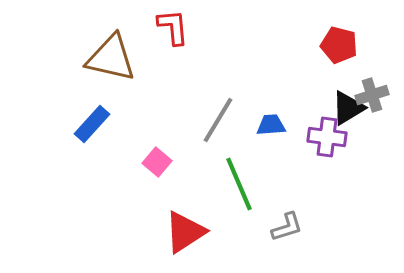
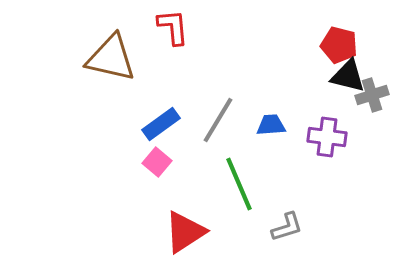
black triangle: moved 32 px up; rotated 45 degrees clockwise
blue rectangle: moved 69 px right; rotated 12 degrees clockwise
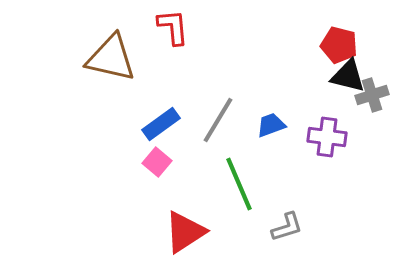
blue trapezoid: rotated 16 degrees counterclockwise
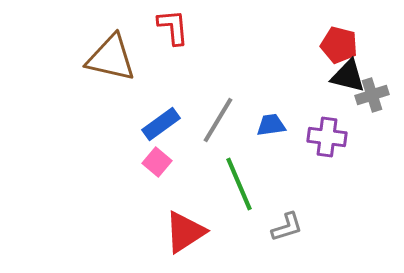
blue trapezoid: rotated 12 degrees clockwise
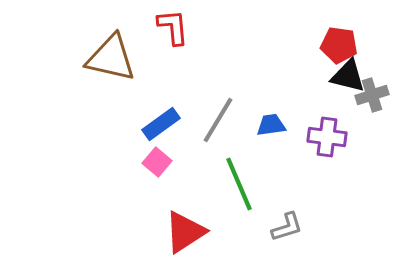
red pentagon: rotated 6 degrees counterclockwise
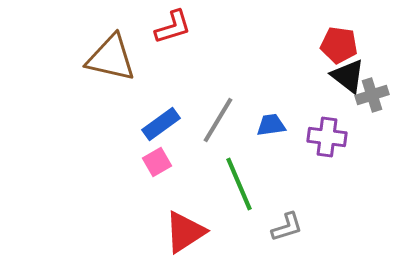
red L-shape: rotated 78 degrees clockwise
black triangle: rotated 24 degrees clockwise
pink square: rotated 20 degrees clockwise
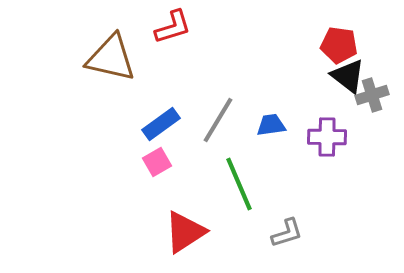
purple cross: rotated 6 degrees counterclockwise
gray L-shape: moved 6 px down
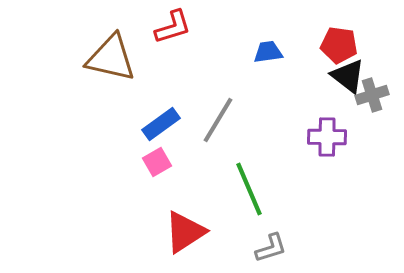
blue trapezoid: moved 3 px left, 73 px up
green line: moved 10 px right, 5 px down
gray L-shape: moved 16 px left, 15 px down
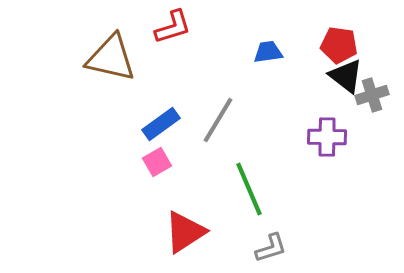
black triangle: moved 2 px left
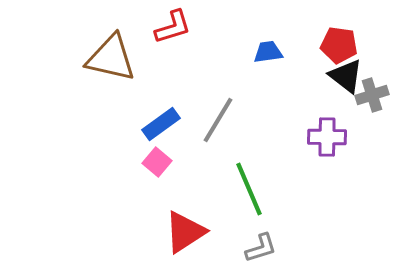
pink square: rotated 20 degrees counterclockwise
gray L-shape: moved 10 px left
